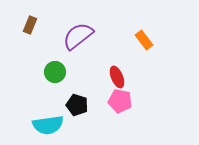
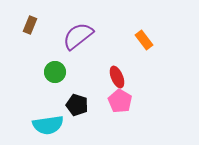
pink pentagon: rotated 20 degrees clockwise
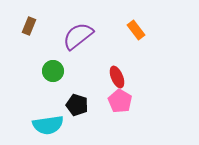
brown rectangle: moved 1 px left, 1 px down
orange rectangle: moved 8 px left, 10 px up
green circle: moved 2 px left, 1 px up
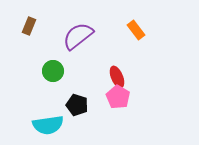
pink pentagon: moved 2 px left, 4 px up
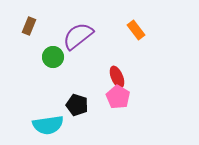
green circle: moved 14 px up
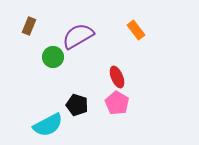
purple semicircle: rotated 8 degrees clockwise
pink pentagon: moved 1 px left, 6 px down
cyan semicircle: rotated 20 degrees counterclockwise
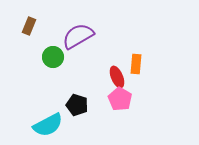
orange rectangle: moved 34 px down; rotated 42 degrees clockwise
pink pentagon: moved 3 px right, 4 px up
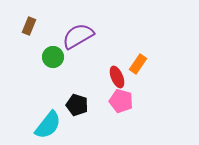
orange rectangle: moved 2 px right; rotated 30 degrees clockwise
pink pentagon: moved 1 px right, 2 px down; rotated 15 degrees counterclockwise
cyan semicircle: rotated 24 degrees counterclockwise
